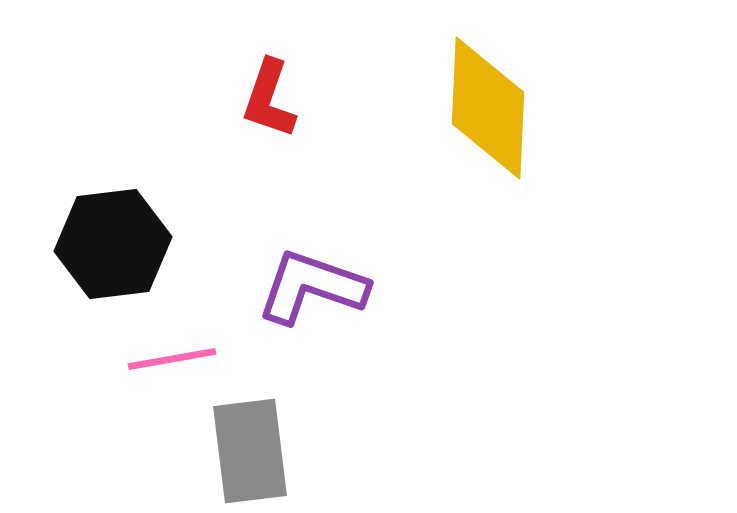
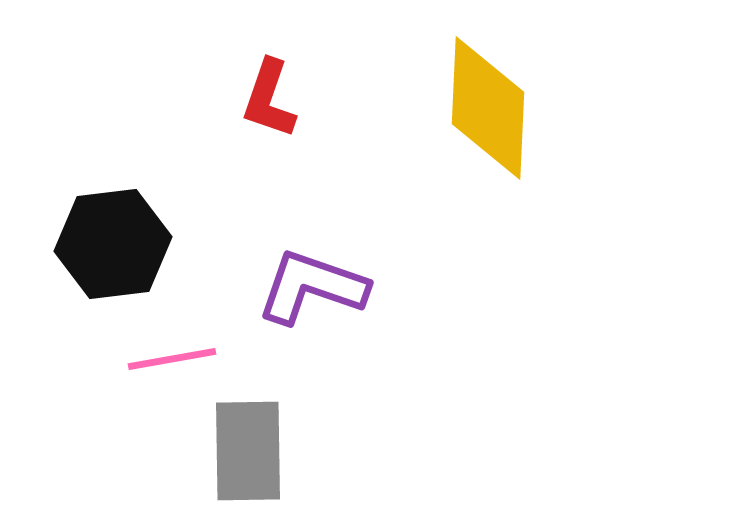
gray rectangle: moved 2 px left; rotated 6 degrees clockwise
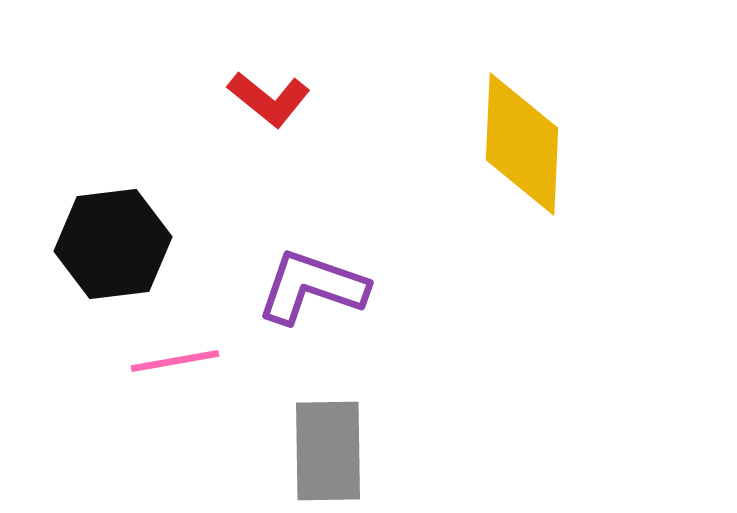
red L-shape: rotated 70 degrees counterclockwise
yellow diamond: moved 34 px right, 36 px down
pink line: moved 3 px right, 2 px down
gray rectangle: moved 80 px right
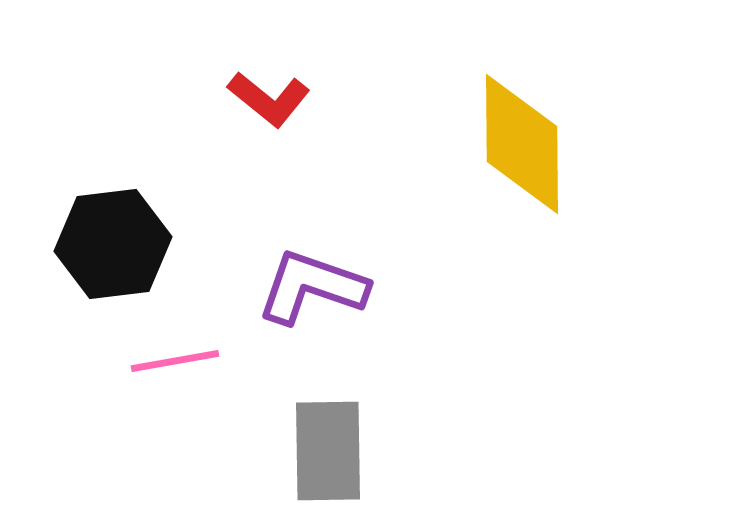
yellow diamond: rotated 3 degrees counterclockwise
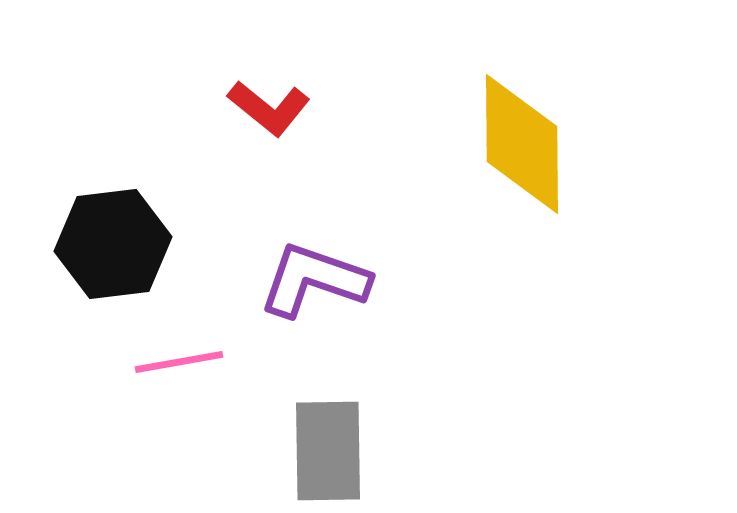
red L-shape: moved 9 px down
purple L-shape: moved 2 px right, 7 px up
pink line: moved 4 px right, 1 px down
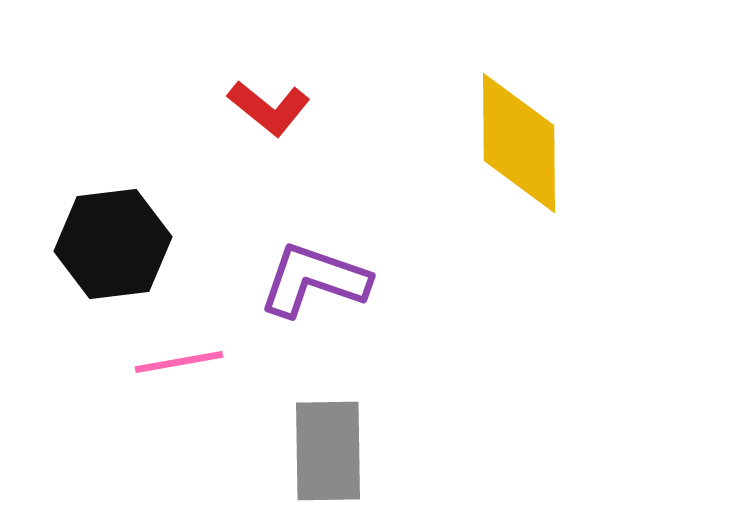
yellow diamond: moved 3 px left, 1 px up
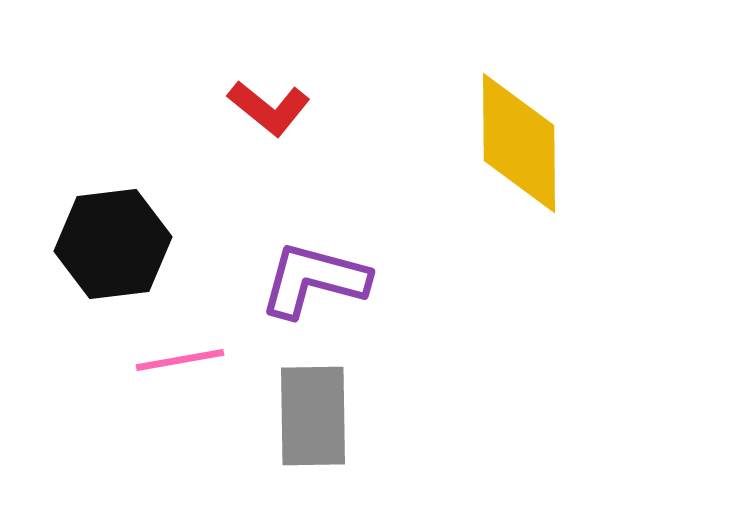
purple L-shape: rotated 4 degrees counterclockwise
pink line: moved 1 px right, 2 px up
gray rectangle: moved 15 px left, 35 px up
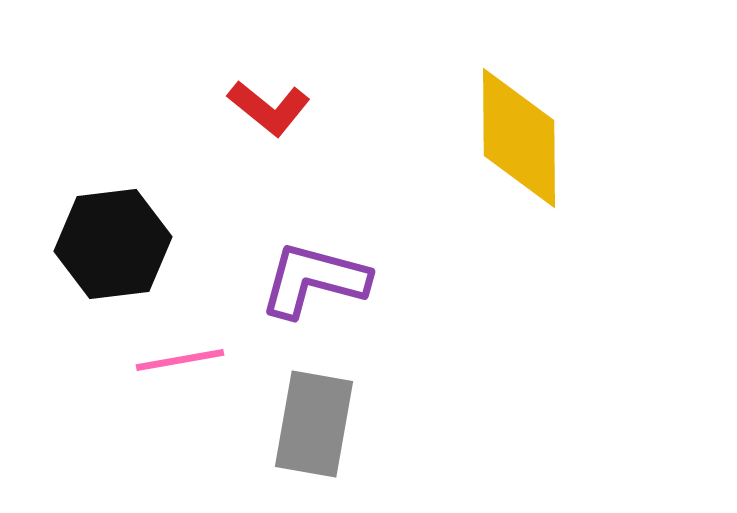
yellow diamond: moved 5 px up
gray rectangle: moved 1 px right, 8 px down; rotated 11 degrees clockwise
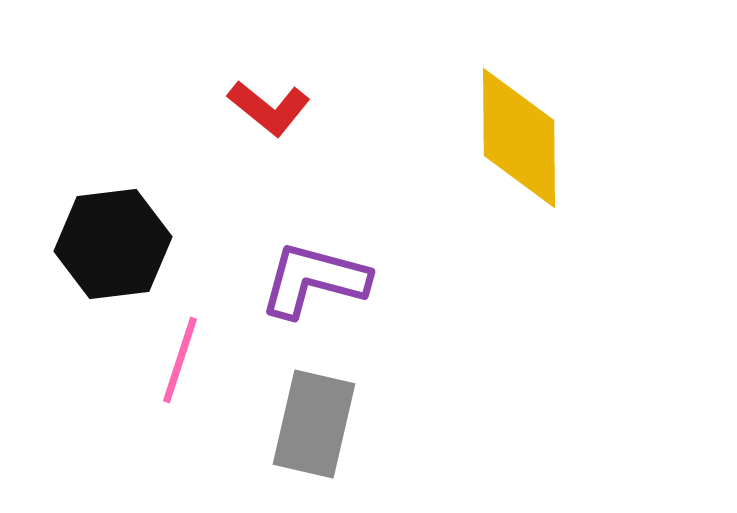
pink line: rotated 62 degrees counterclockwise
gray rectangle: rotated 3 degrees clockwise
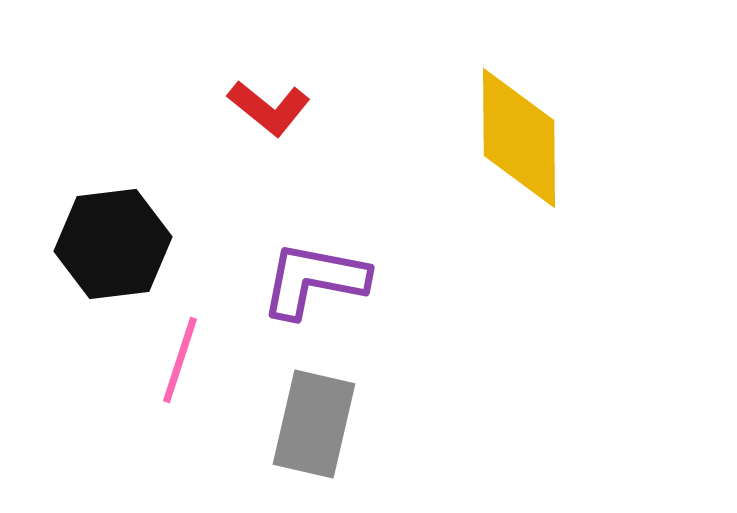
purple L-shape: rotated 4 degrees counterclockwise
